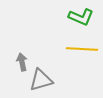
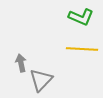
gray arrow: moved 1 px left, 1 px down
gray triangle: rotated 30 degrees counterclockwise
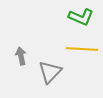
gray arrow: moved 7 px up
gray triangle: moved 9 px right, 8 px up
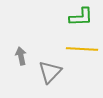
green L-shape: rotated 25 degrees counterclockwise
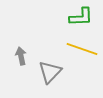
yellow line: rotated 16 degrees clockwise
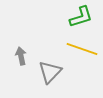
green L-shape: rotated 15 degrees counterclockwise
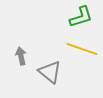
gray triangle: rotated 35 degrees counterclockwise
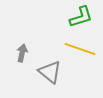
yellow line: moved 2 px left
gray arrow: moved 1 px right, 3 px up; rotated 24 degrees clockwise
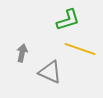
green L-shape: moved 13 px left, 3 px down
gray triangle: rotated 15 degrees counterclockwise
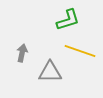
yellow line: moved 2 px down
gray triangle: rotated 25 degrees counterclockwise
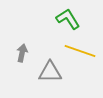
green L-shape: moved 1 px up; rotated 105 degrees counterclockwise
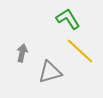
yellow line: rotated 24 degrees clockwise
gray triangle: rotated 15 degrees counterclockwise
